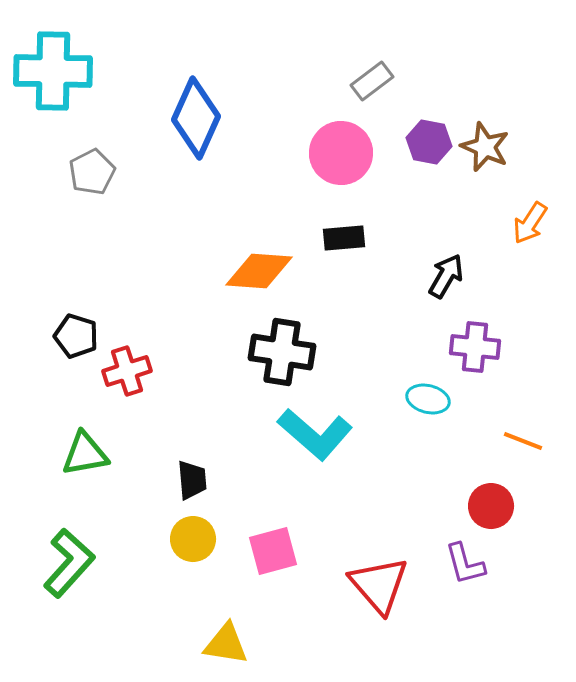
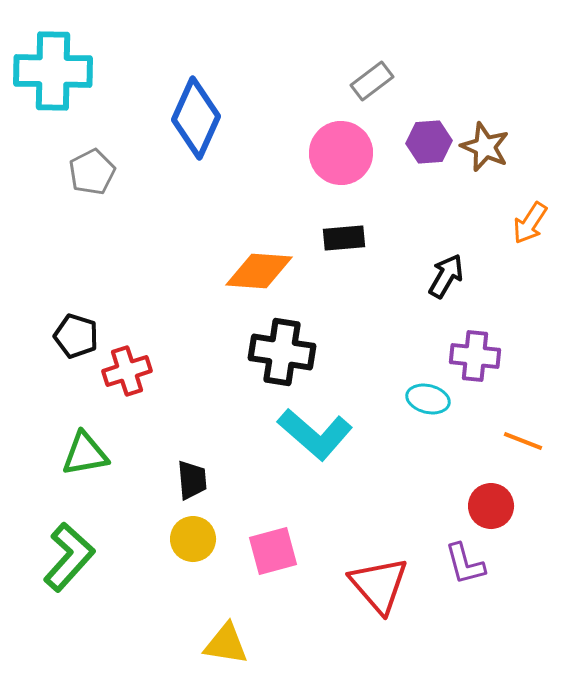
purple hexagon: rotated 15 degrees counterclockwise
purple cross: moved 9 px down
green L-shape: moved 6 px up
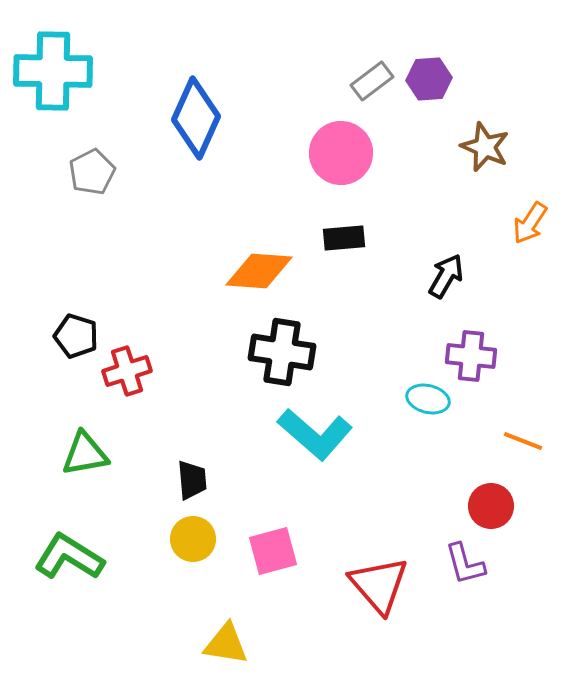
purple hexagon: moved 63 px up
purple cross: moved 4 px left
green L-shape: rotated 100 degrees counterclockwise
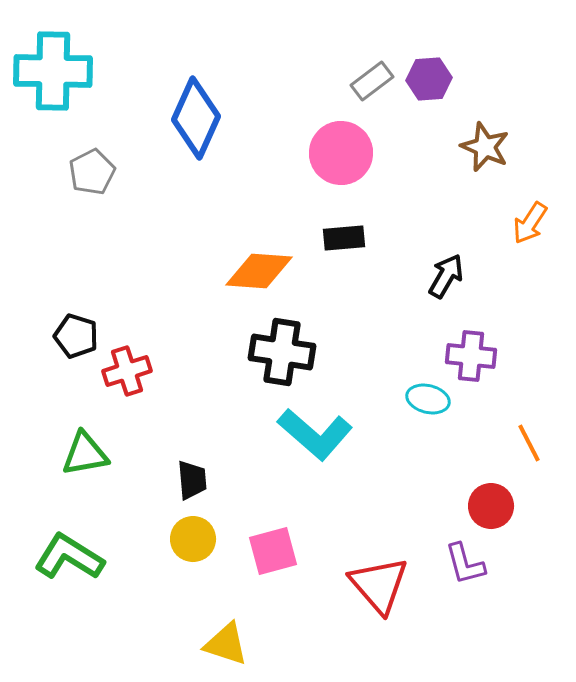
orange line: moved 6 px right, 2 px down; rotated 42 degrees clockwise
yellow triangle: rotated 9 degrees clockwise
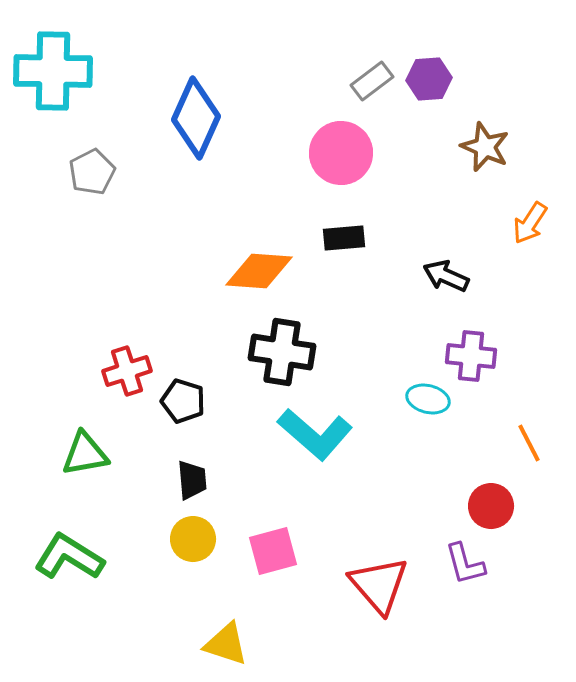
black arrow: rotated 96 degrees counterclockwise
black pentagon: moved 107 px right, 65 px down
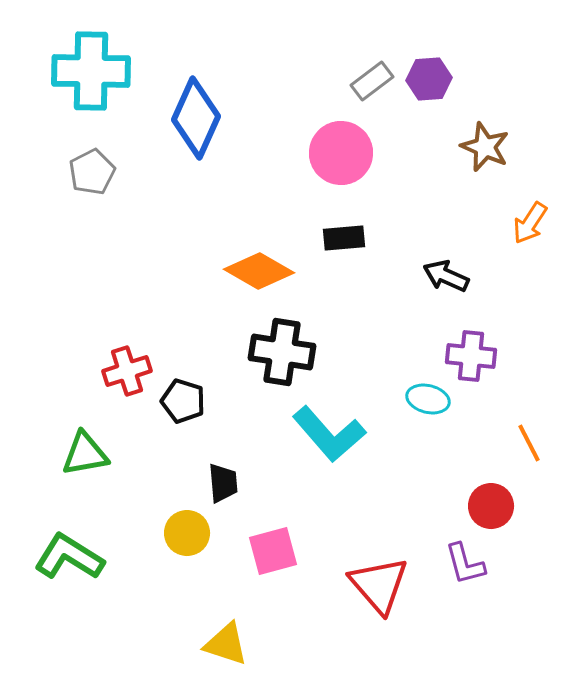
cyan cross: moved 38 px right
orange diamond: rotated 26 degrees clockwise
cyan L-shape: moved 14 px right; rotated 8 degrees clockwise
black trapezoid: moved 31 px right, 3 px down
yellow circle: moved 6 px left, 6 px up
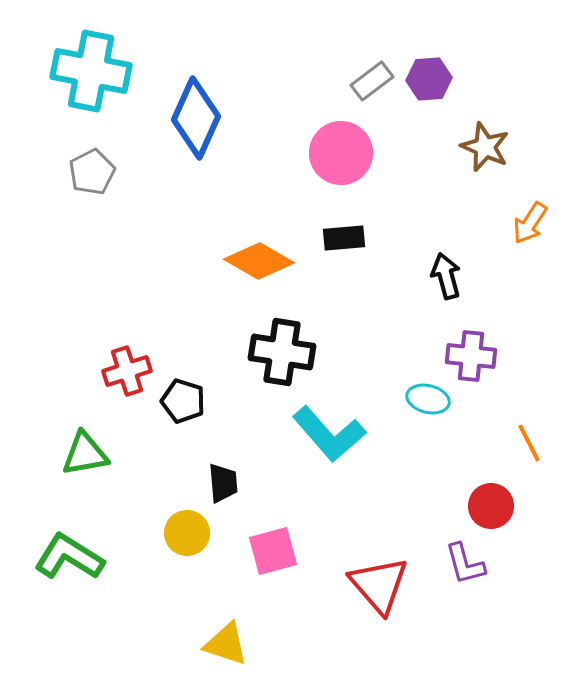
cyan cross: rotated 10 degrees clockwise
orange diamond: moved 10 px up
black arrow: rotated 51 degrees clockwise
